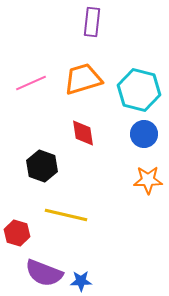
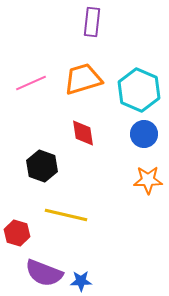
cyan hexagon: rotated 9 degrees clockwise
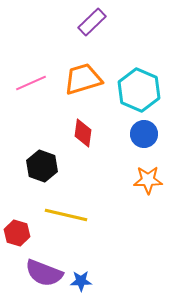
purple rectangle: rotated 40 degrees clockwise
red diamond: rotated 16 degrees clockwise
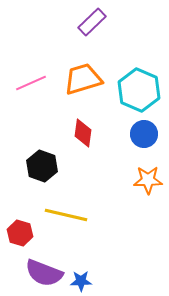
red hexagon: moved 3 px right
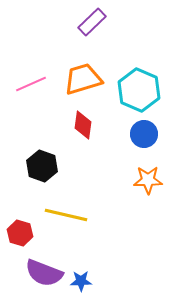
pink line: moved 1 px down
red diamond: moved 8 px up
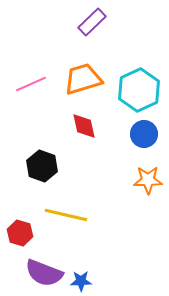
cyan hexagon: rotated 12 degrees clockwise
red diamond: moved 1 px right, 1 px down; rotated 20 degrees counterclockwise
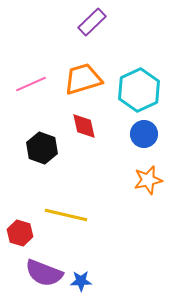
black hexagon: moved 18 px up
orange star: rotated 12 degrees counterclockwise
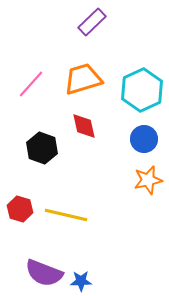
pink line: rotated 24 degrees counterclockwise
cyan hexagon: moved 3 px right
blue circle: moved 5 px down
red hexagon: moved 24 px up
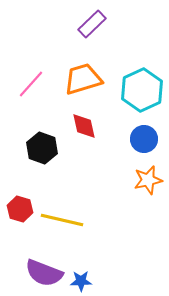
purple rectangle: moved 2 px down
yellow line: moved 4 px left, 5 px down
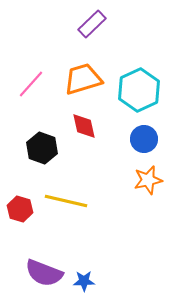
cyan hexagon: moved 3 px left
yellow line: moved 4 px right, 19 px up
blue star: moved 3 px right
